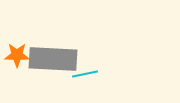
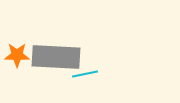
gray rectangle: moved 3 px right, 2 px up
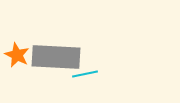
orange star: rotated 25 degrees clockwise
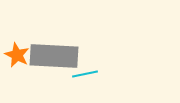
gray rectangle: moved 2 px left, 1 px up
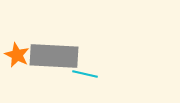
cyan line: rotated 25 degrees clockwise
